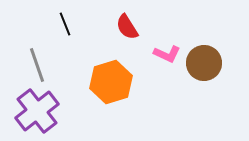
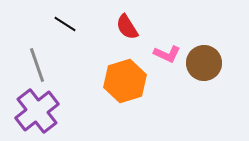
black line: rotated 35 degrees counterclockwise
orange hexagon: moved 14 px right, 1 px up
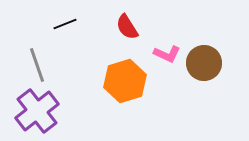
black line: rotated 55 degrees counterclockwise
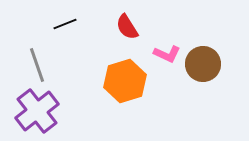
brown circle: moved 1 px left, 1 px down
